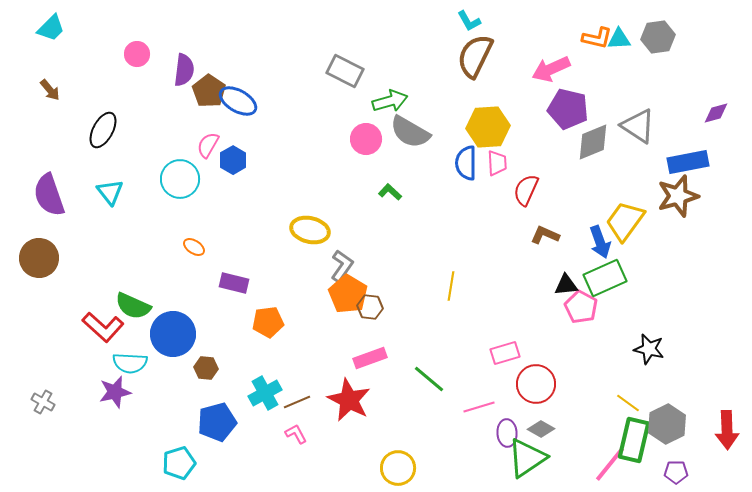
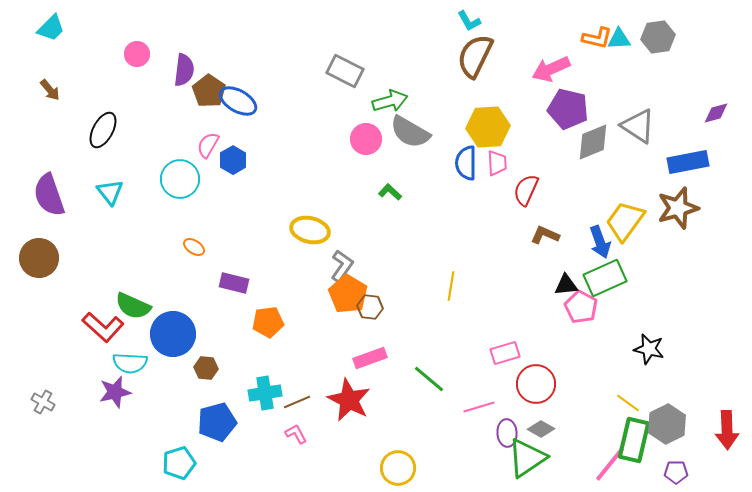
brown star at (678, 196): moved 12 px down
cyan cross at (265, 393): rotated 20 degrees clockwise
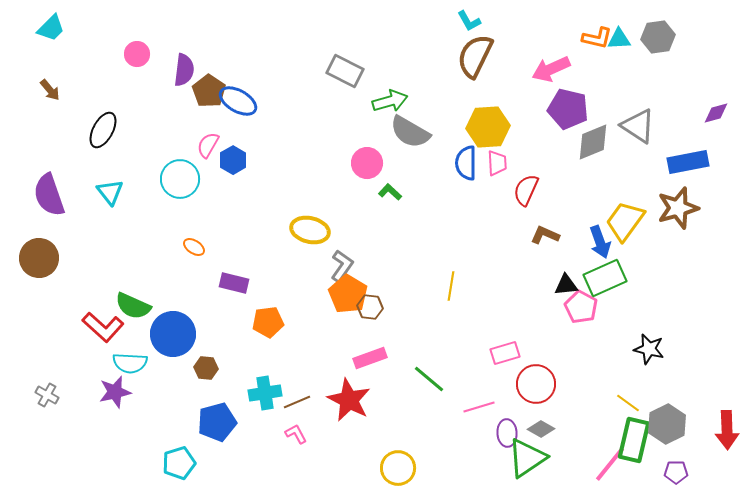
pink circle at (366, 139): moved 1 px right, 24 px down
gray cross at (43, 402): moved 4 px right, 7 px up
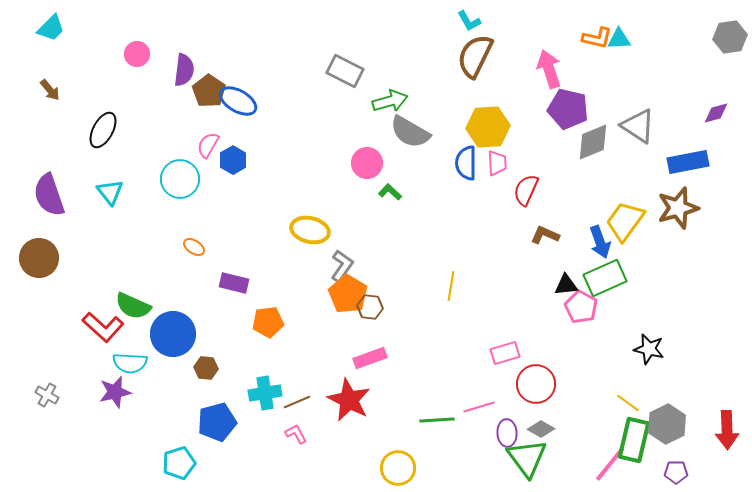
gray hexagon at (658, 37): moved 72 px right
pink arrow at (551, 69): moved 2 px left; rotated 96 degrees clockwise
green line at (429, 379): moved 8 px right, 41 px down; rotated 44 degrees counterclockwise
green triangle at (527, 458): rotated 33 degrees counterclockwise
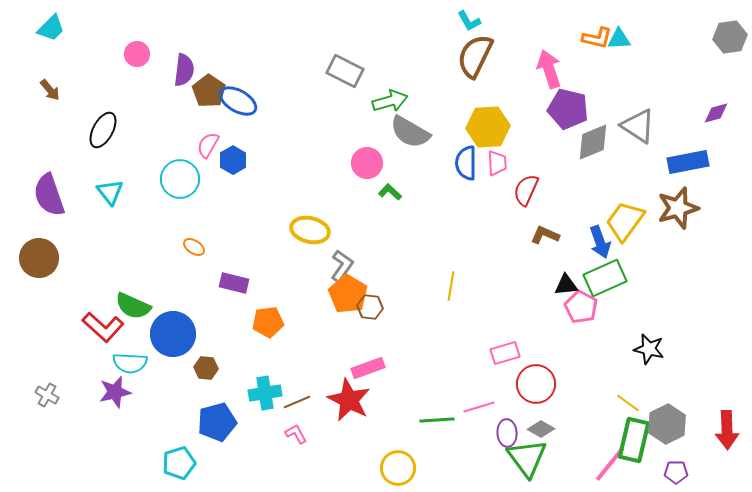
pink rectangle at (370, 358): moved 2 px left, 10 px down
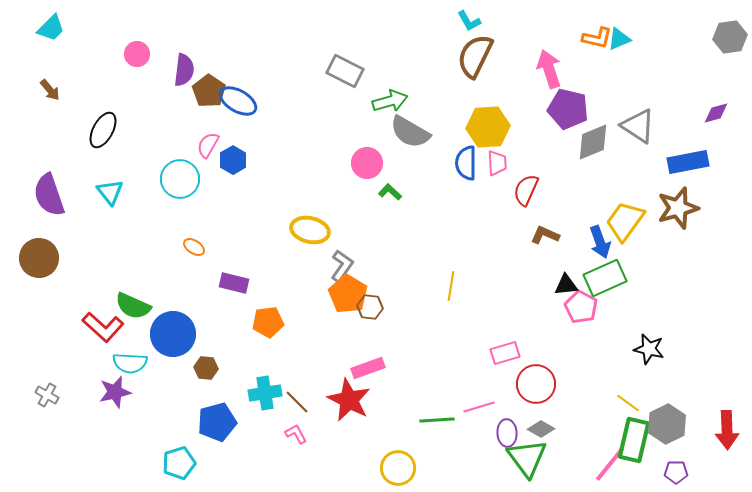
cyan triangle at (619, 39): rotated 20 degrees counterclockwise
brown line at (297, 402): rotated 68 degrees clockwise
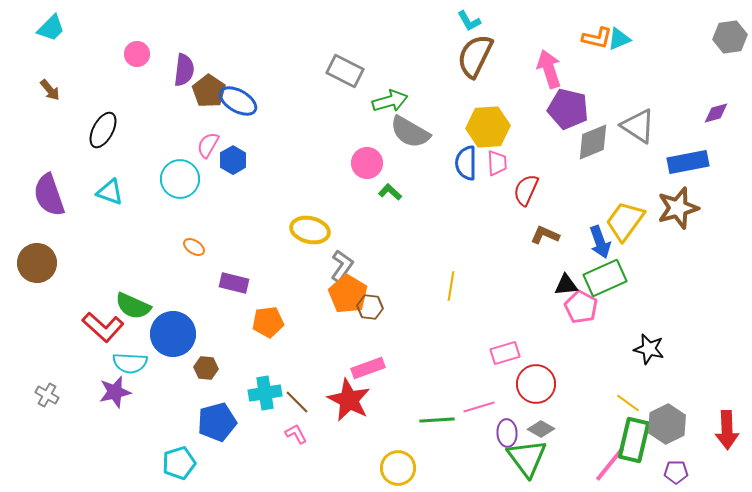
cyan triangle at (110, 192): rotated 32 degrees counterclockwise
brown circle at (39, 258): moved 2 px left, 5 px down
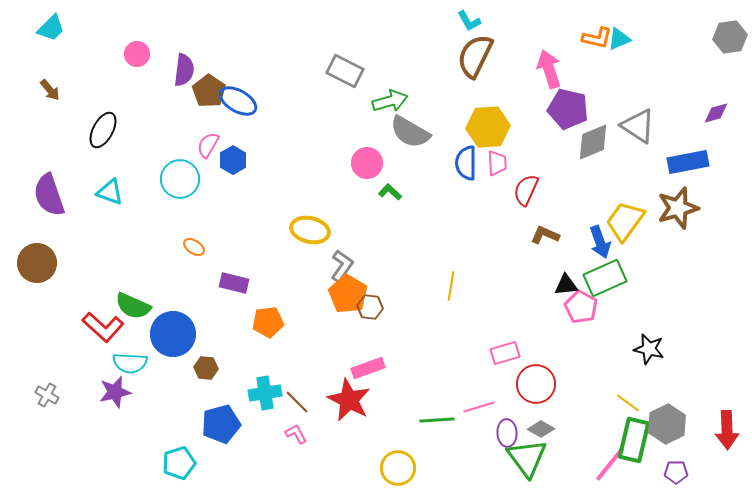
blue pentagon at (217, 422): moved 4 px right, 2 px down
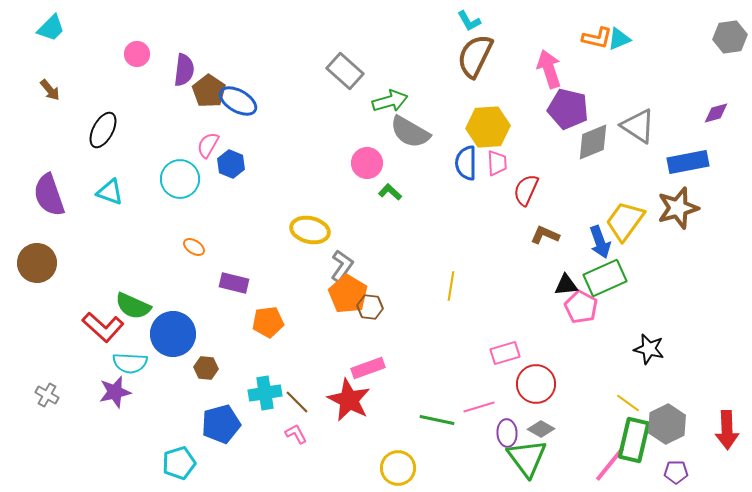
gray rectangle at (345, 71): rotated 15 degrees clockwise
blue hexagon at (233, 160): moved 2 px left, 4 px down; rotated 8 degrees counterclockwise
green line at (437, 420): rotated 16 degrees clockwise
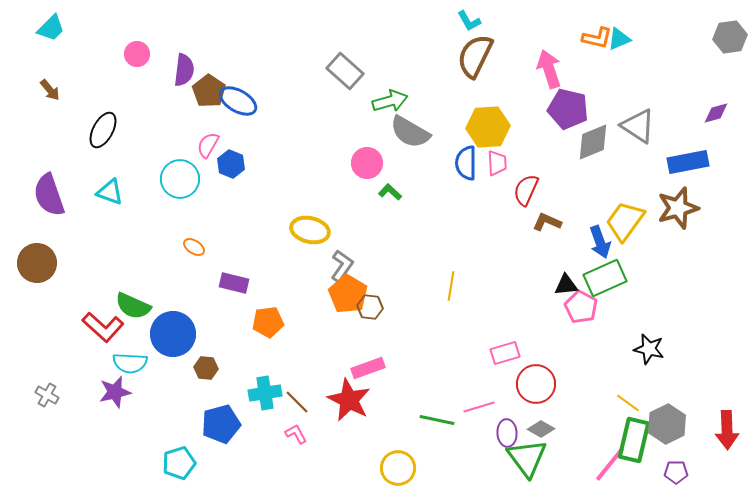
brown L-shape at (545, 235): moved 2 px right, 13 px up
